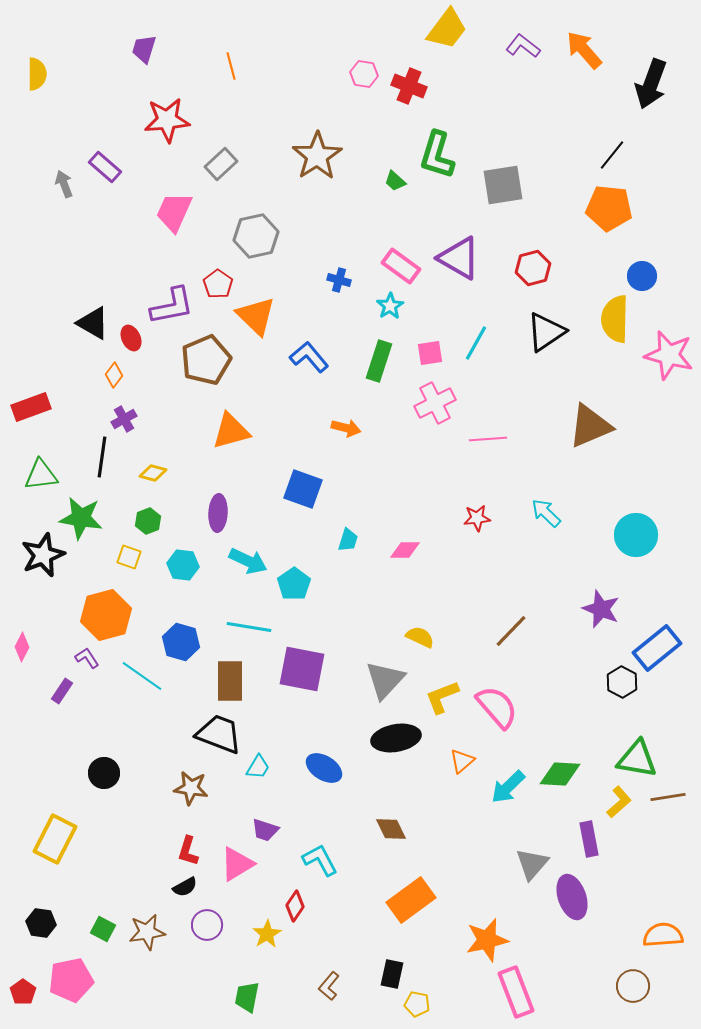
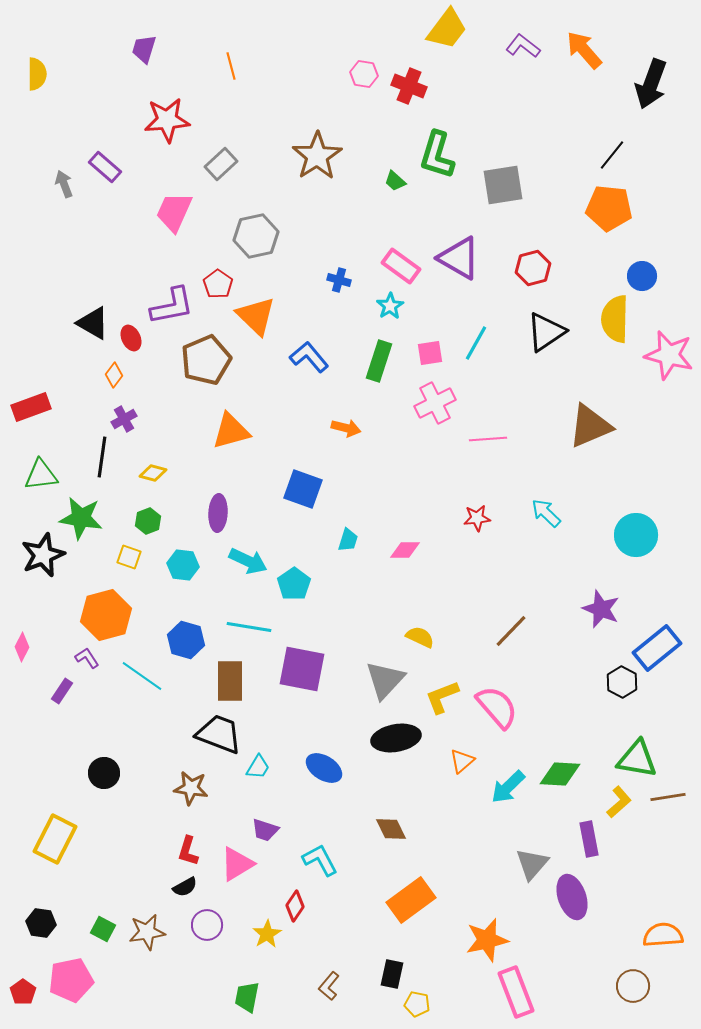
blue hexagon at (181, 642): moved 5 px right, 2 px up
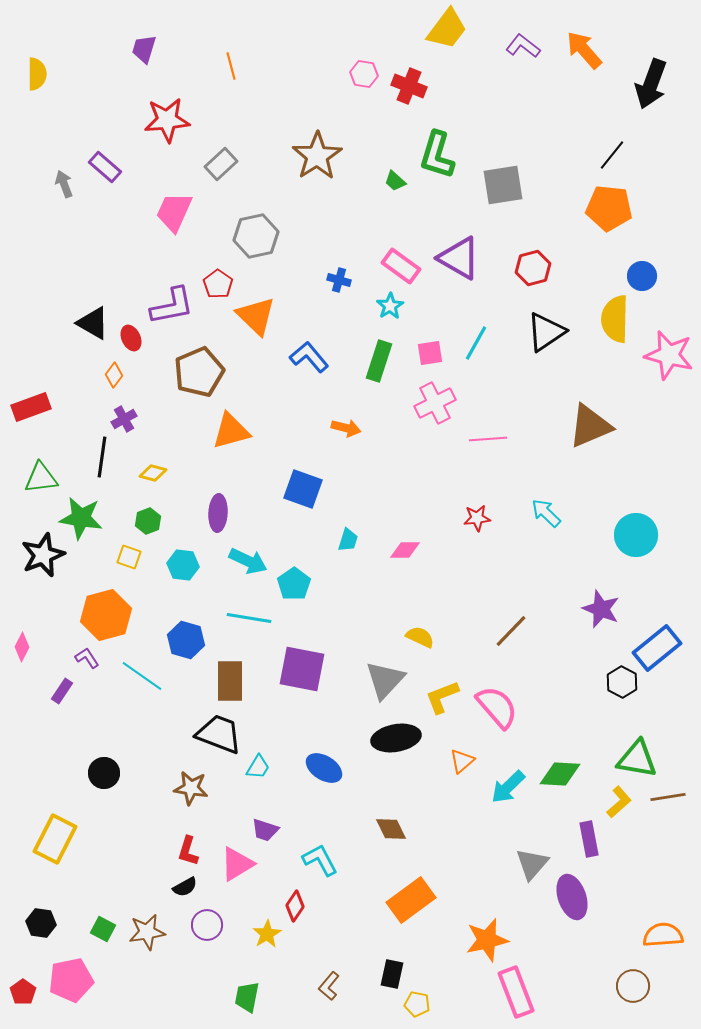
brown pentagon at (206, 360): moved 7 px left, 12 px down
green triangle at (41, 475): moved 3 px down
cyan line at (249, 627): moved 9 px up
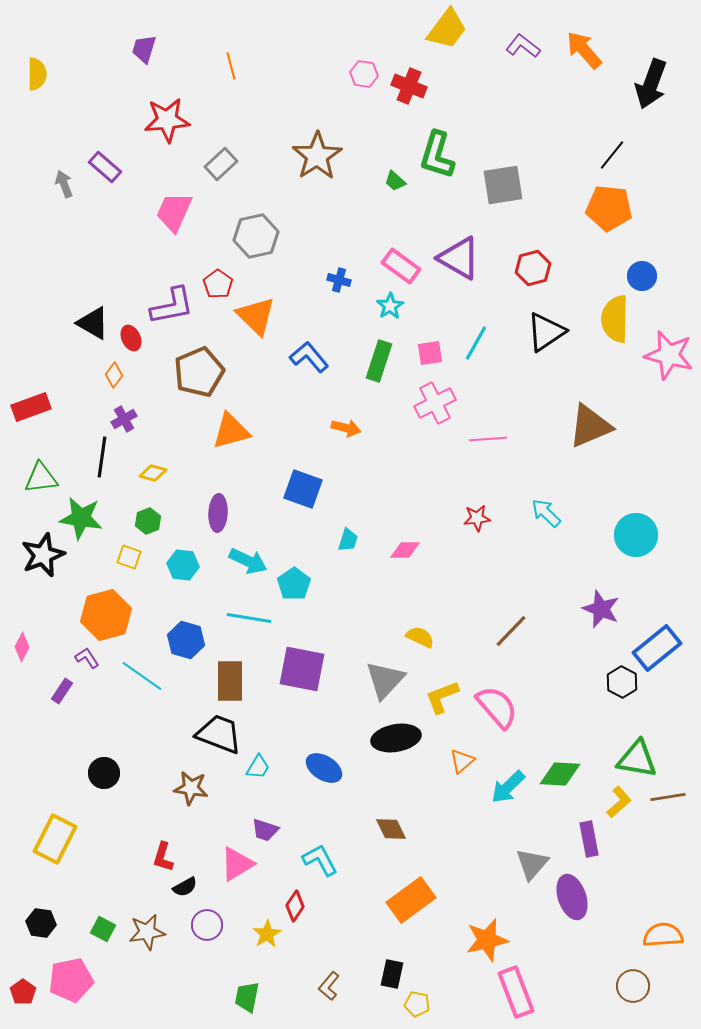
red L-shape at (188, 851): moved 25 px left, 6 px down
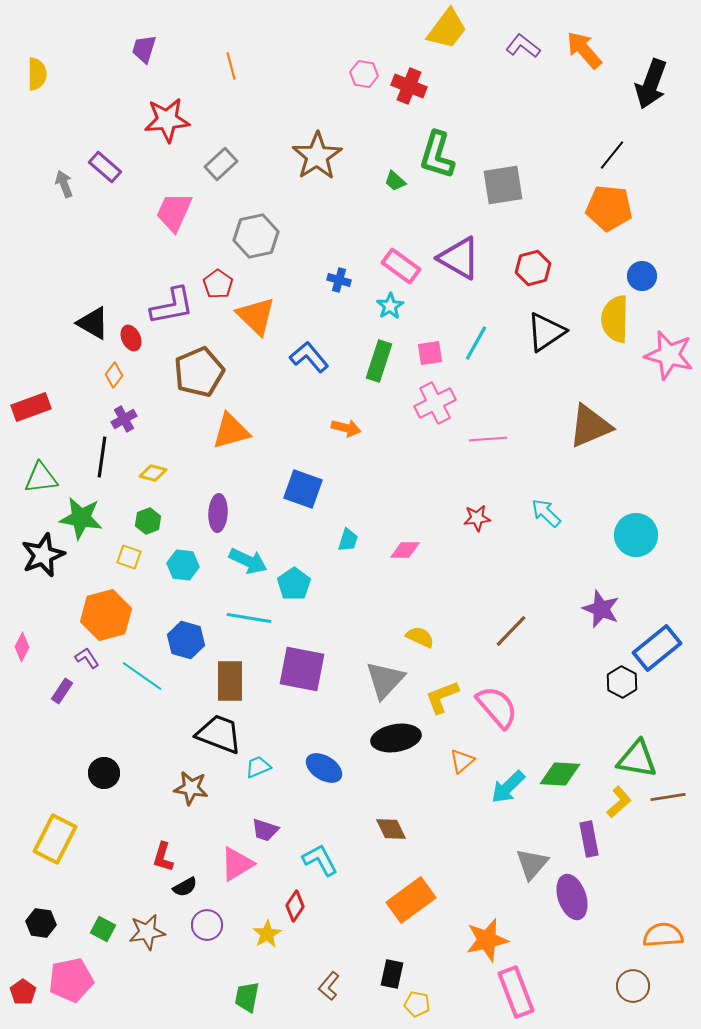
cyan trapezoid at (258, 767): rotated 144 degrees counterclockwise
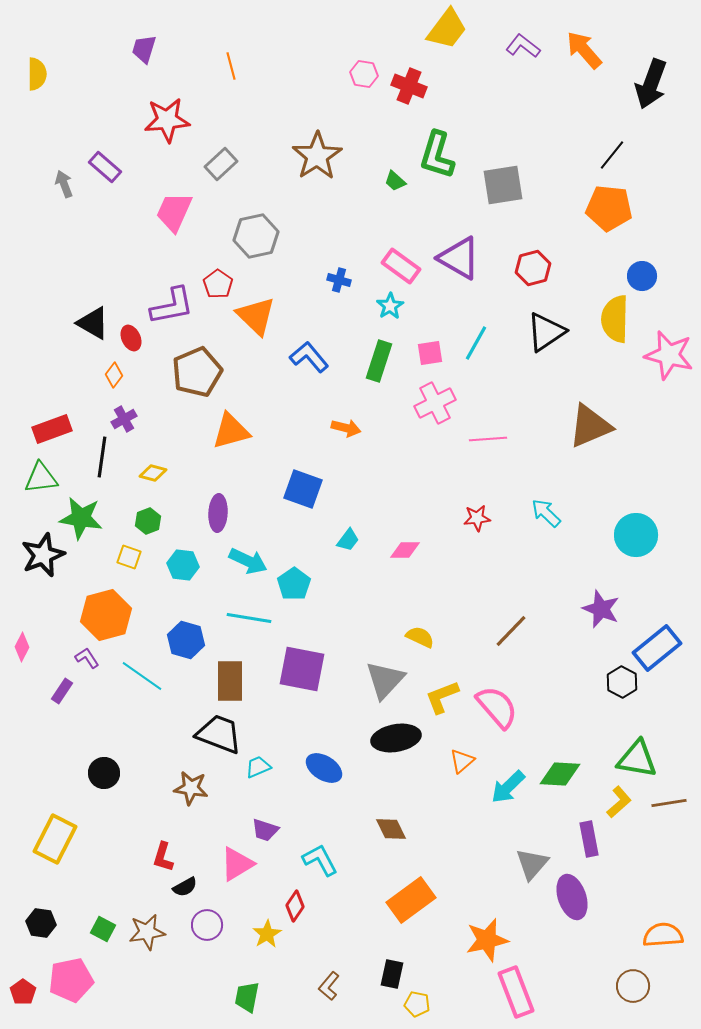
brown pentagon at (199, 372): moved 2 px left
red rectangle at (31, 407): moved 21 px right, 22 px down
cyan trapezoid at (348, 540): rotated 20 degrees clockwise
brown line at (668, 797): moved 1 px right, 6 px down
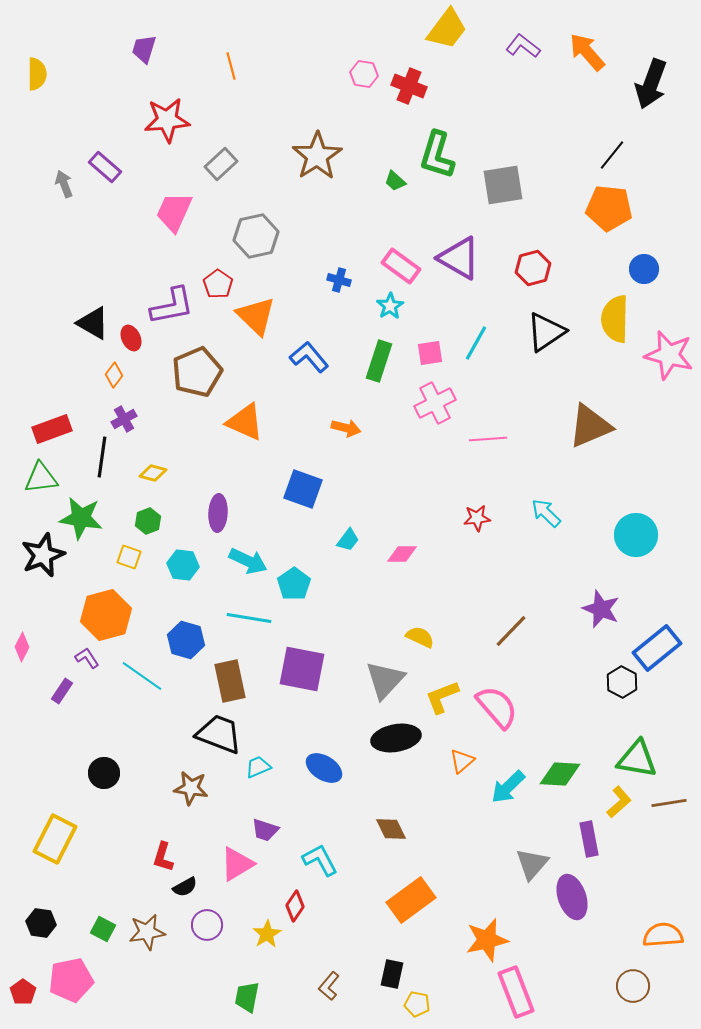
orange arrow at (584, 50): moved 3 px right, 2 px down
blue circle at (642, 276): moved 2 px right, 7 px up
orange triangle at (231, 431): moved 14 px right, 9 px up; rotated 39 degrees clockwise
pink diamond at (405, 550): moved 3 px left, 4 px down
brown rectangle at (230, 681): rotated 12 degrees counterclockwise
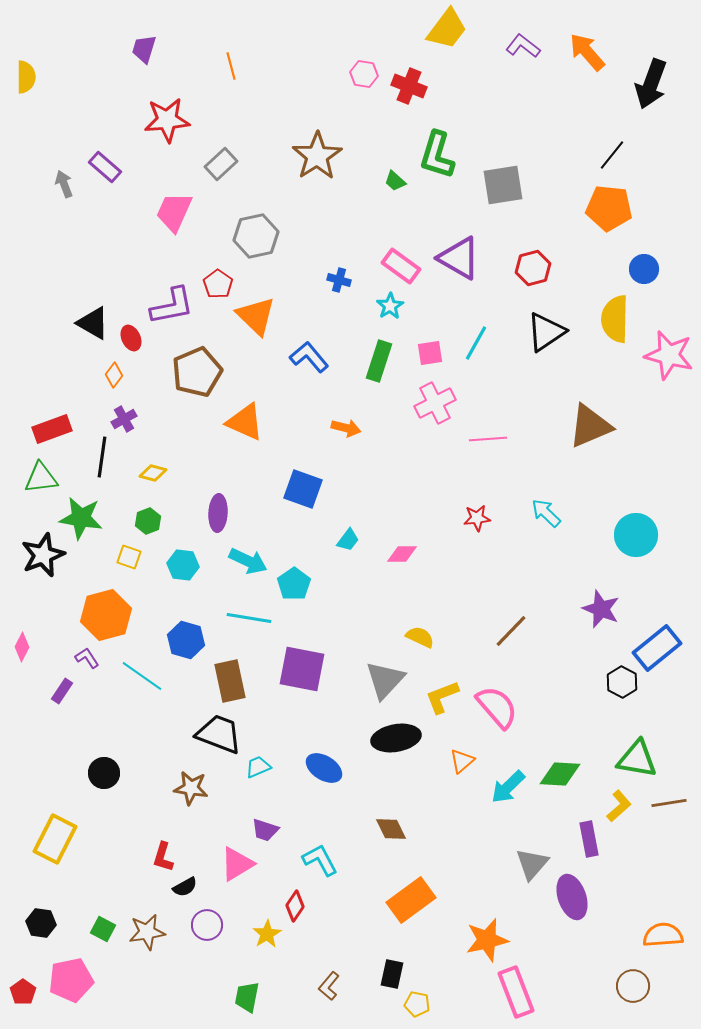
yellow semicircle at (37, 74): moved 11 px left, 3 px down
yellow L-shape at (619, 802): moved 4 px down
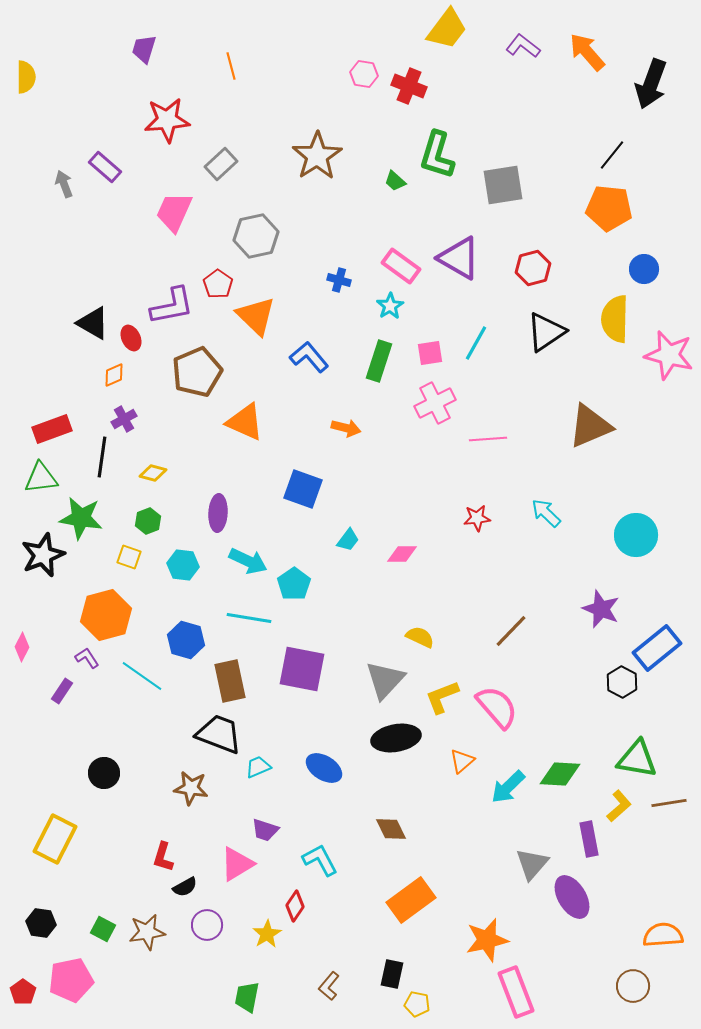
orange diamond at (114, 375): rotated 30 degrees clockwise
purple ellipse at (572, 897): rotated 12 degrees counterclockwise
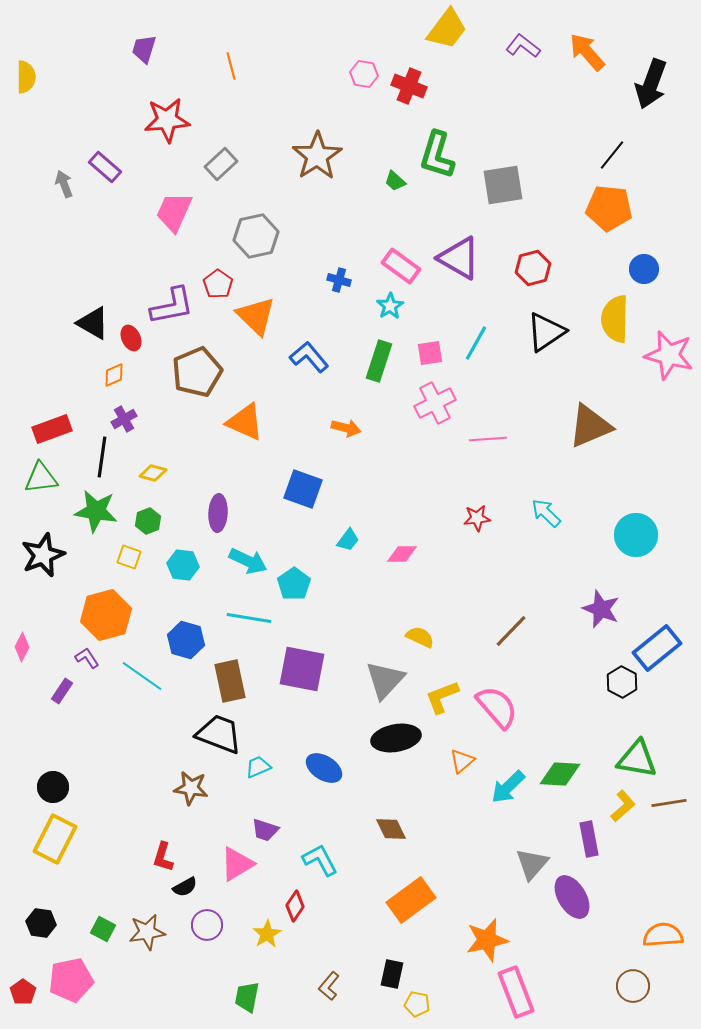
green star at (81, 518): moved 15 px right, 7 px up
black circle at (104, 773): moved 51 px left, 14 px down
yellow L-shape at (619, 806): moved 4 px right
